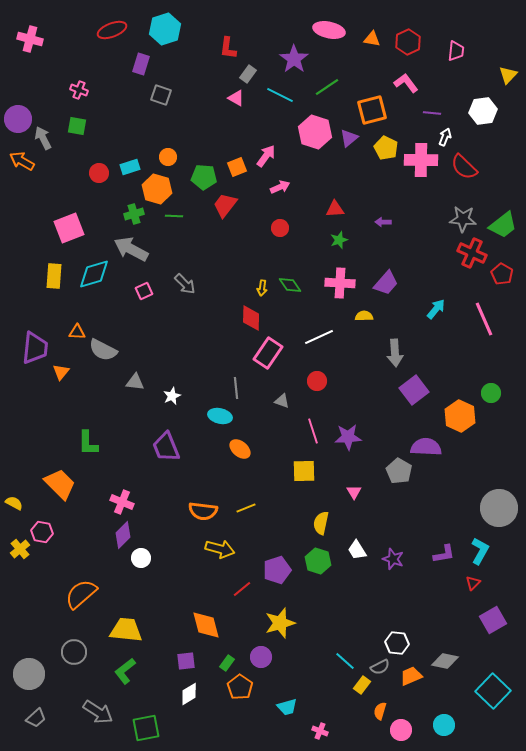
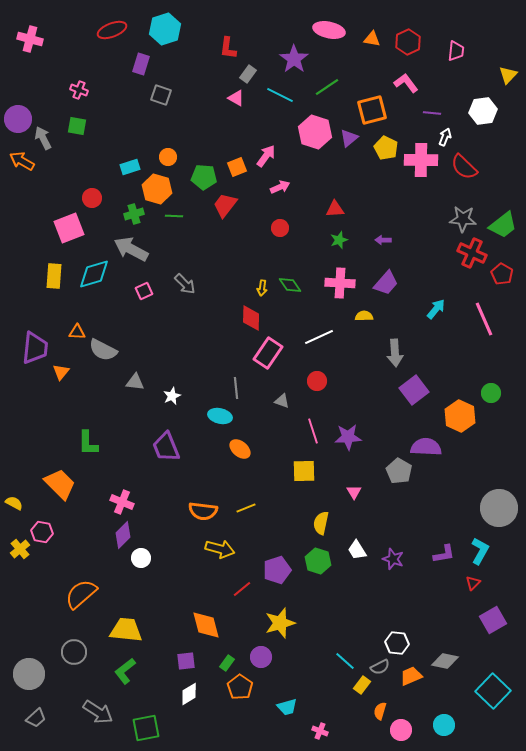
red circle at (99, 173): moved 7 px left, 25 px down
purple arrow at (383, 222): moved 18 px down
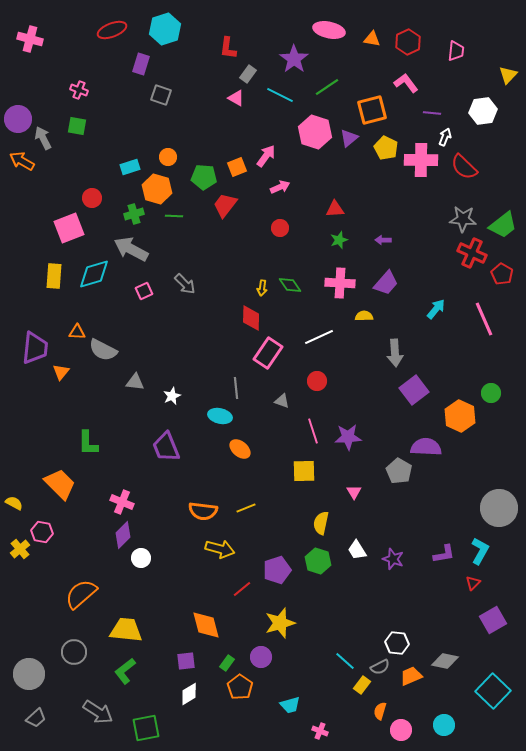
cyan trapezoid at (287, 707): moved 3 px right, 2 px up
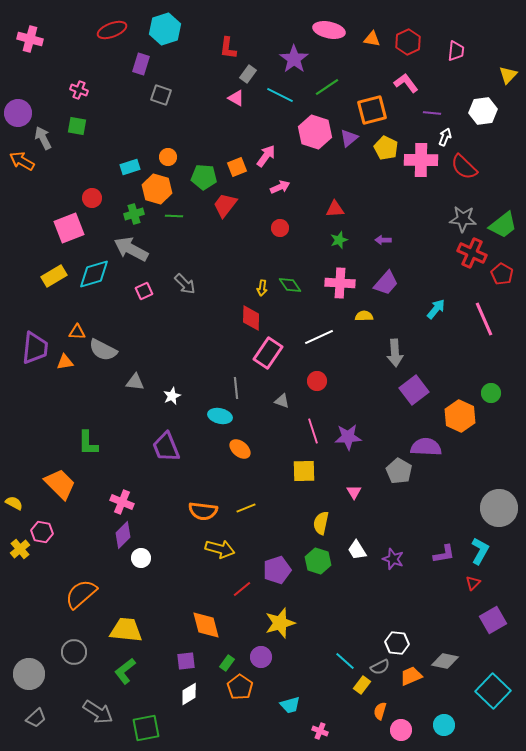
purple circle at (18, 119): moved 6 px up
yellow rectangle at (54, 276): rotated 55 degrees clockwise
orange triangle at (61, 372): moved 4 px right, 10 px up; rotated 42 degrees clockwise
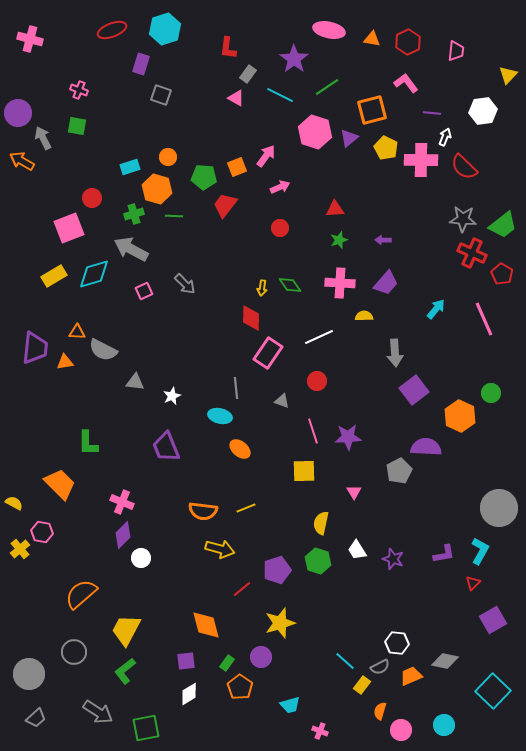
gray pentagon at (399, 471): rotated 15 degrees clockwise
yellow trapezoid at (126, 630): rotated 68 degrees counterclockwise
